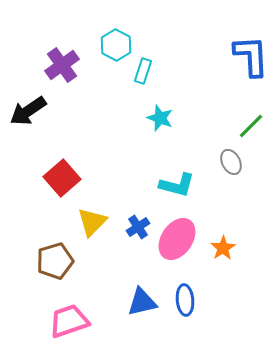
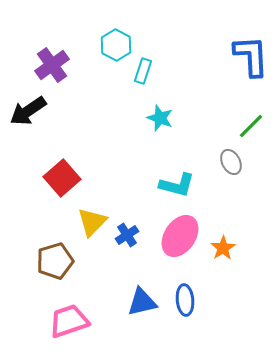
purple cross: moved 10 px left
blue cross: moved 11 px left, 8 px down
pink ellipse: moved 3 px right, 3 px up
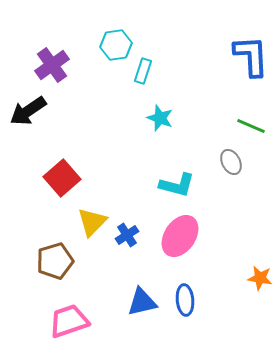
cyan hexagon: rotated 24 degrees clockwise
green line: rotated 68 degrees clockwise
orange star: moved 37 px right, 30 px down; rotated 30 degrees counterclockwise
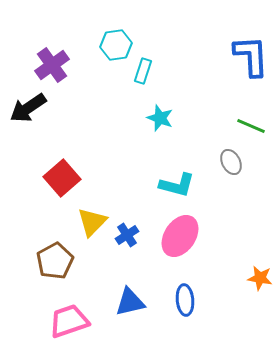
black arrow: moved 3 px up
brown pentagon: rotated 12 degrees counterclockwise
blue triangle: moved 12 px left
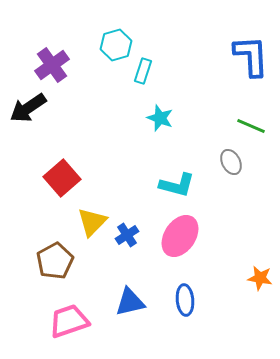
cyan hexagon: rotated 8 degrees counterclockwise
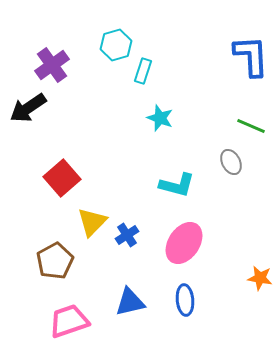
pink ellipse: moved 4 px right, 7 px down
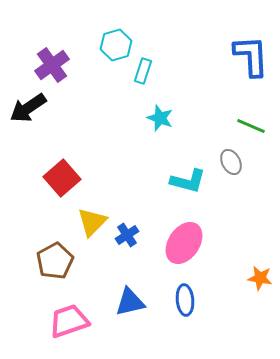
cyan L-shape: moved 11 px right, 4 px up
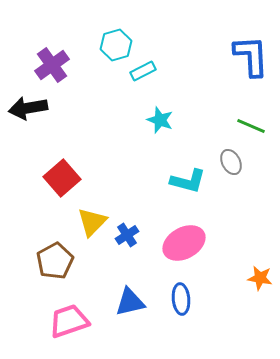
cyan rectangle: rotated 45 degrees clockwise
black arrow: rotated 24 degrees clockwise
cyan star: moved 2 px down
pink ellipse: rotated 27 degrees clockwise
blue ellipse: moved 4 px left, 1 px up
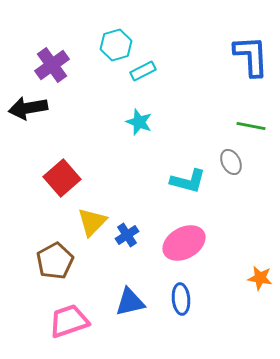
cyan star: moved 21 px left, 2 px down
green line: rotated 12 degrees counterclockwise
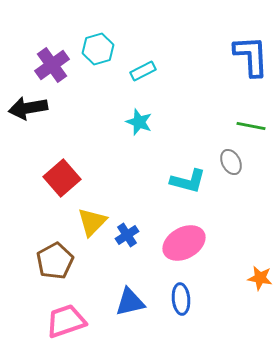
cyan hexagon: moved 18 px left, 4 px down
pink trapezoid: moved 3 px left
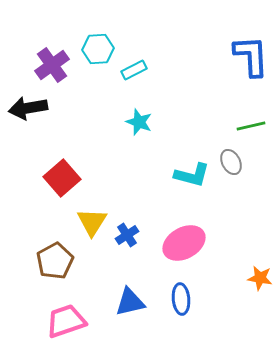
cyan hexagon: rotated 12 degrees clockwise
cyan rectangle: moved 9 px left, 1 px up
green line: rotated 24 degrees counterclockwise
cyan L-shape: moved 4 px right, 6 px up
yellow triangle: rotated 12 degrees counterclockwise
